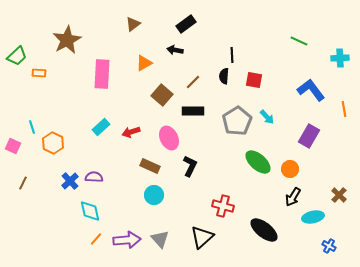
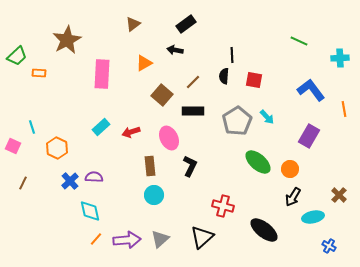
orange hexagon at (53, 143): moved 4 px right, 5 px down
brown rectangle at (150, 166): rotated 60 degrees clockwise
gray triangle at (160, 239): rotated 30 degrees clockwise
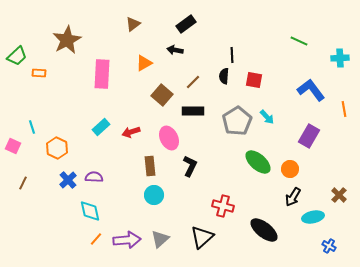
blue cross at (70, 181): moved 2 px left, 1 px up
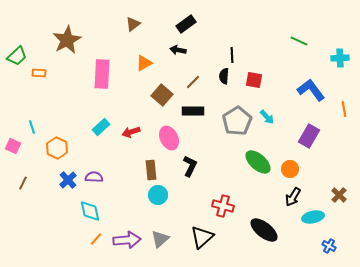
black arrow at (175, 50): moved 3 px right
brown rectangle at (150, 166): moved 1 px right, 4 px down
cyan circle at (154, 195): moved 4 px right
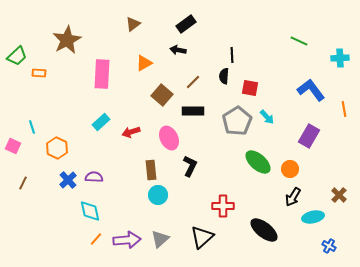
red square at (254, 80): moved 4 px left, 8 px down
cyan rectangle at (101, 127): moved 5 px up
red cross at (223, 206): rotated 15 degrees counterclockwise
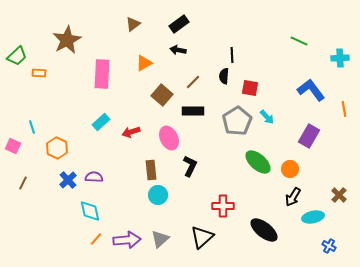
black rectangle at (186, 24): moved 7 px left
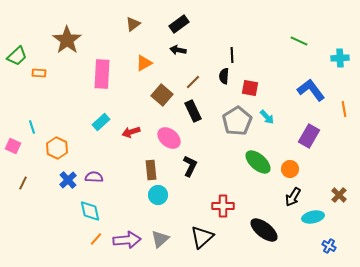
brown star at (67, 40): rotated 8 degrees counterclockwise
black rectangle at (193, 111): rotated 65 degrees clockwise
pink ellipse at (169, 138): rotated 25 degrees counterclockwise
